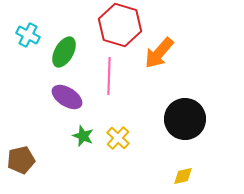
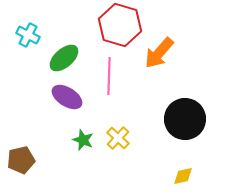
green ellipse: moved 6 px down; rotated 20 degrees clockwise
green star: moved 4 px down
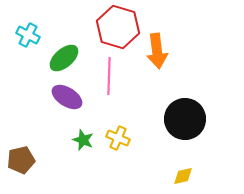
red hexagon: moved 2 px left, 2 px down
orange arrow: moved 2 px left, 2 px up; rotated 48 degrees counterclockwise
yellow cross: rotated 20 degrees counterclockwise
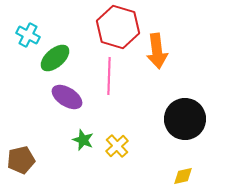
green ellipse: moved 9 px left
yellow cross: moved 1 px left, 8 px down; rotated 25 degrees clockwise
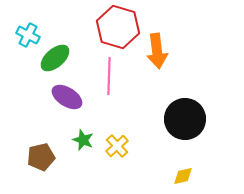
brown pentagon: moved 20 px right, 3 px up
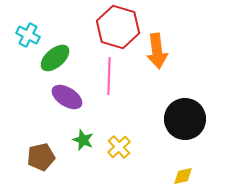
yellow cross: moved 2 px right, 1 px down
